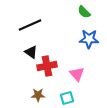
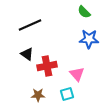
black triangle: moved 4 px left, 2 px down
cyan square: moved 4 px up
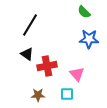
black line: rotated 35 degrees counterclockwise
cyan square: rotated 16 degrees clockwise
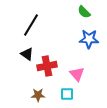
black line: moved 1 px right
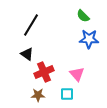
green semicircle: moved 1 px left, 4 px down
red cross: moved 3 px left, 6 px down; rotated 12 degrees counterclockwise
